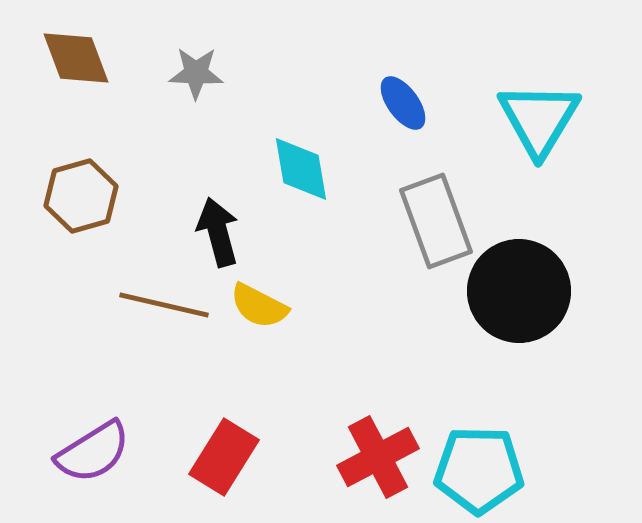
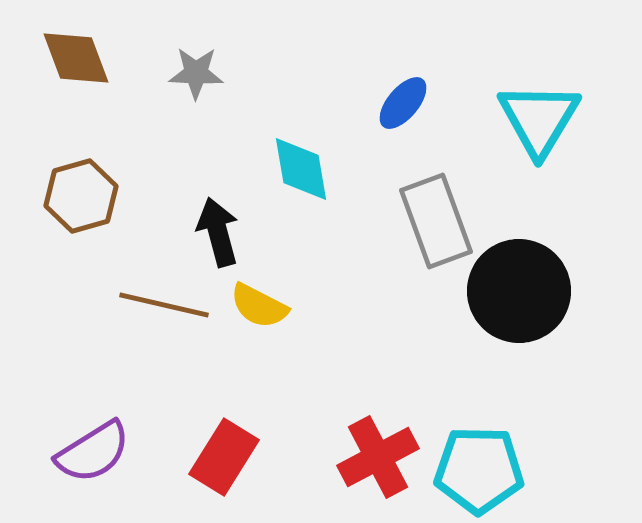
blue ellipse: rotated 76 degrees clockwise
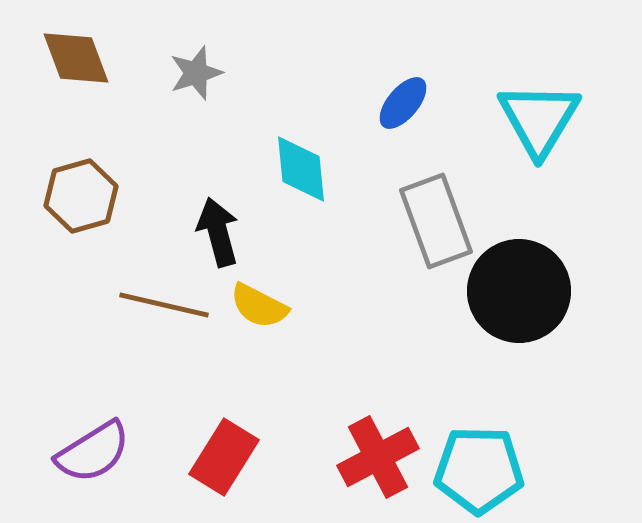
gray star: rotated 20 degrees counterclockwise
cyan diamond: rotated 4 degrees clockwise
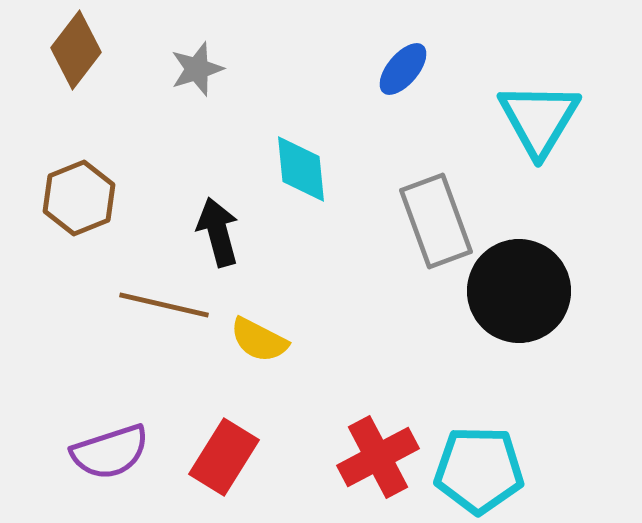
brown diamond: moved 8 px up; rotated 58 degrees clockwise
gray star: moved 1 px right, 4 px up
blue ellipse: moved 34 px up
brown hexagon: moved 2 px left, 2 px down; rotated 6 degrees counterclockwise
yellow semicircle: moved 34 px down
purple semicircle: moved 17 px right; rotated 14 degrees clockwise
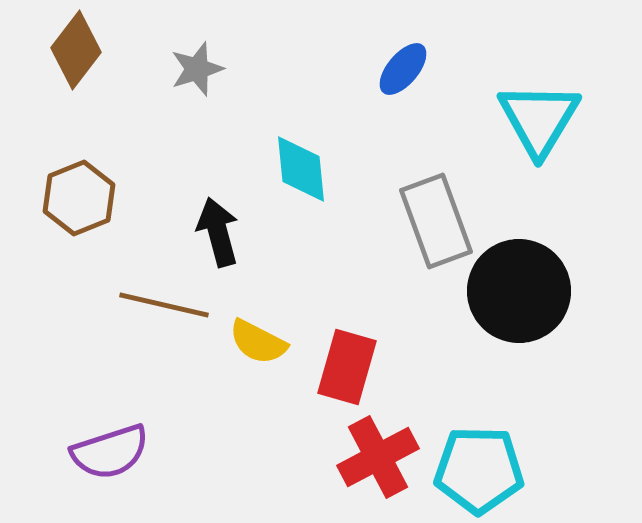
yellow semicircle: moved 1 px left, 2 px down
red rectangle: moved 123 px right, 90 px up; rotated 16 degrees counterclockwise
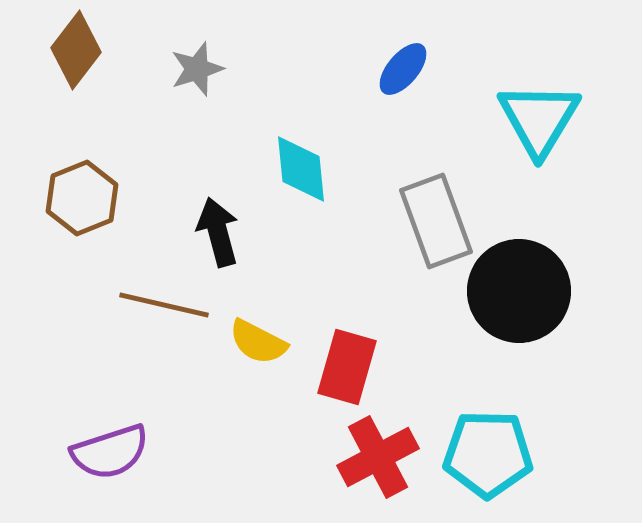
brown hexagon: moved 3 px right
cyan pentagon: moved 9 px right, 16 px up
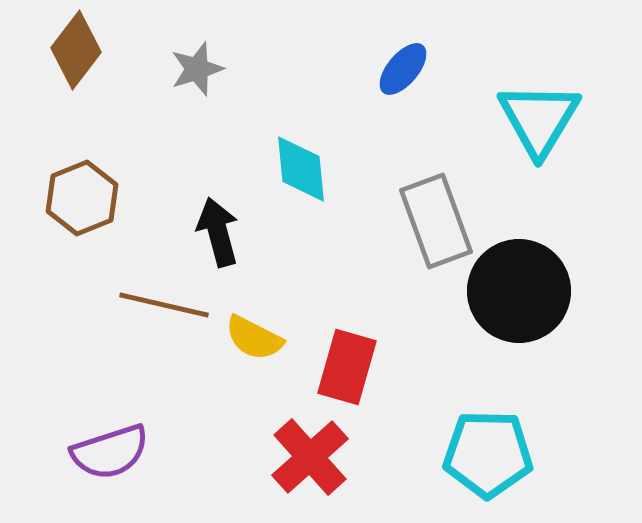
yellow semicircle: moved 4 px left, 4 px up
red cross: moved 68 px left; rotated 14 degrees counterclockwise
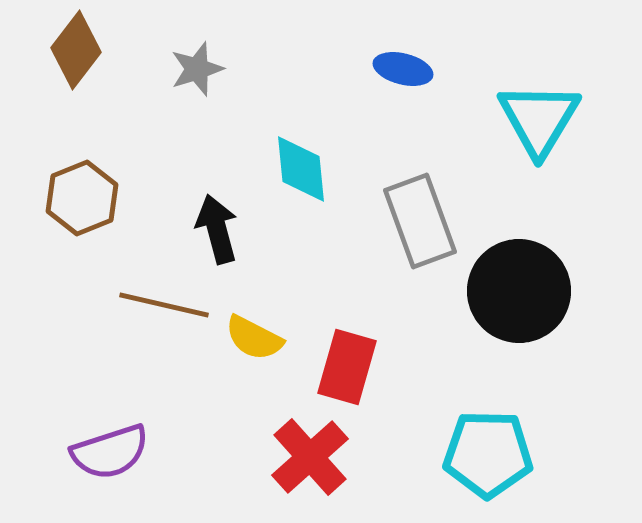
blue ellipse: rotated 64 degrees clockwise
gray rectangle: moved 16 px left
black arrow: moved 1 px left, 3 px up
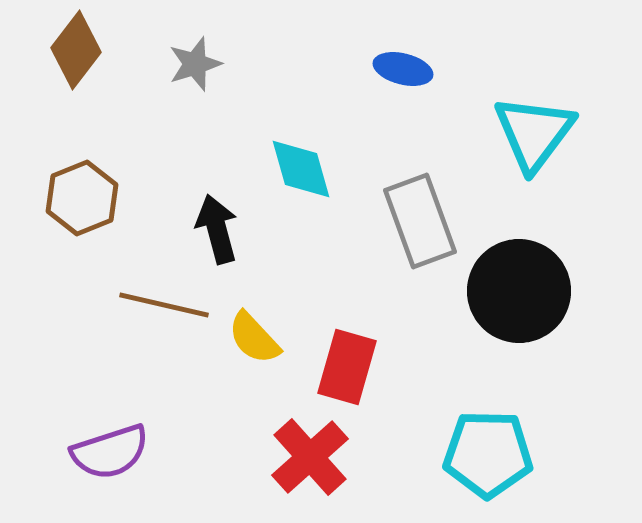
gray star: moved 2 px left, 5 px up
cyan triangle: moved 5 px left, 14 px down; rotated 6 degrees clockwise
cyan diamond: rotated 10 degrees counterclockwise
yellow semicircle: rotated 20 degrees clockwise
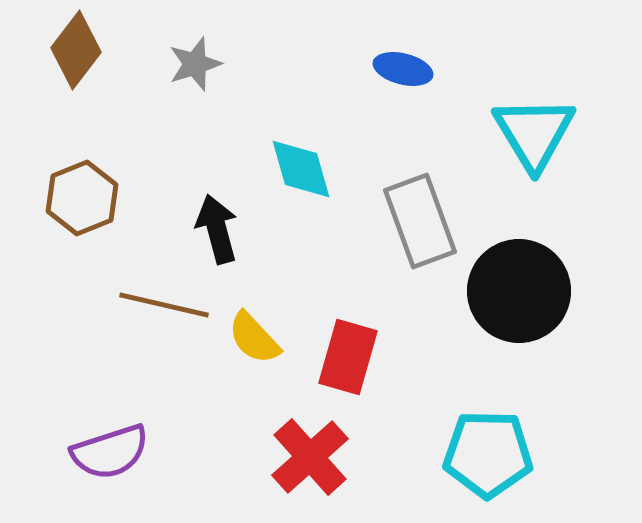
cyan triangle: rotated 8 degrees counterclockwise
red rectangle: moved 1 px right, 10 px up
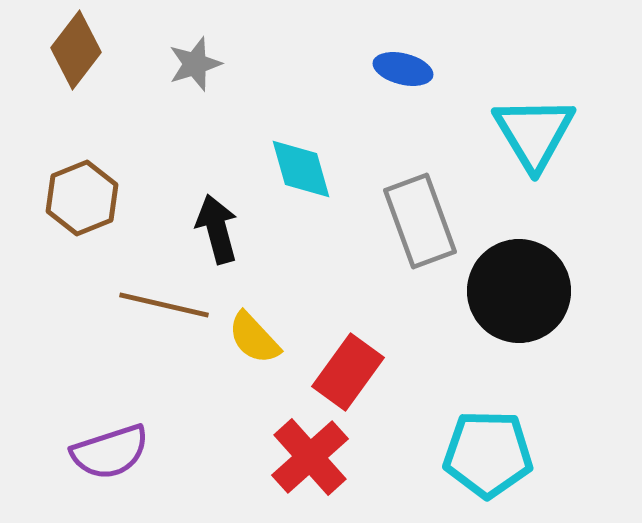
red rectangle: moved 15 px down; rotated 20 degrees clockwise
